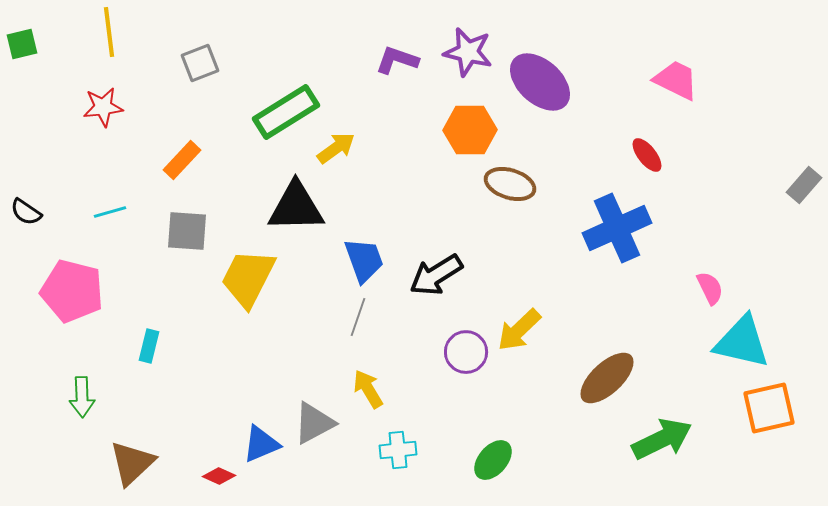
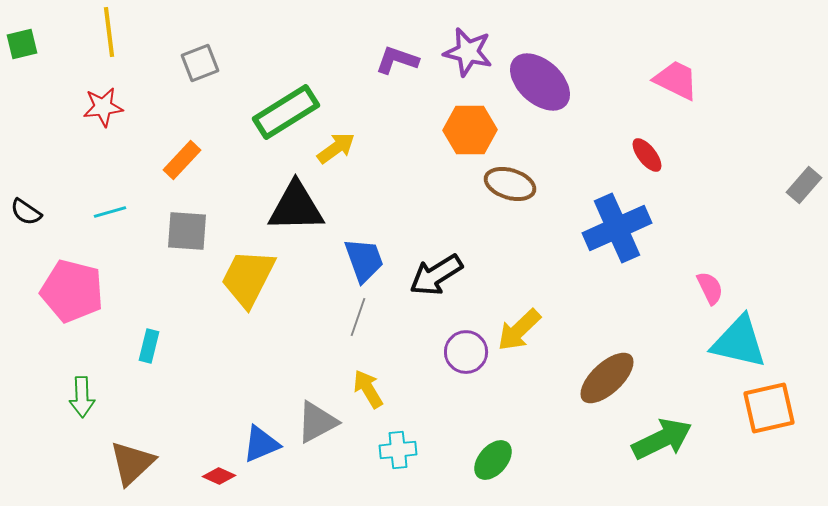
cyan triangle at (742, 342): moved 3 px left
gray triangle at (314, 423): moved 3 px right, 1 px up
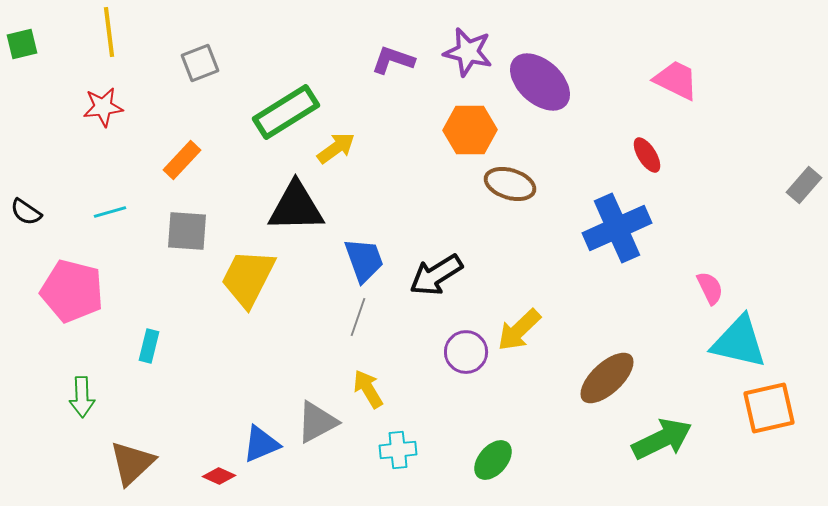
purple L-shape at (397, 60): moved 4 px left
red ellipse at (647, 155): rotated 6 degrees clockwise
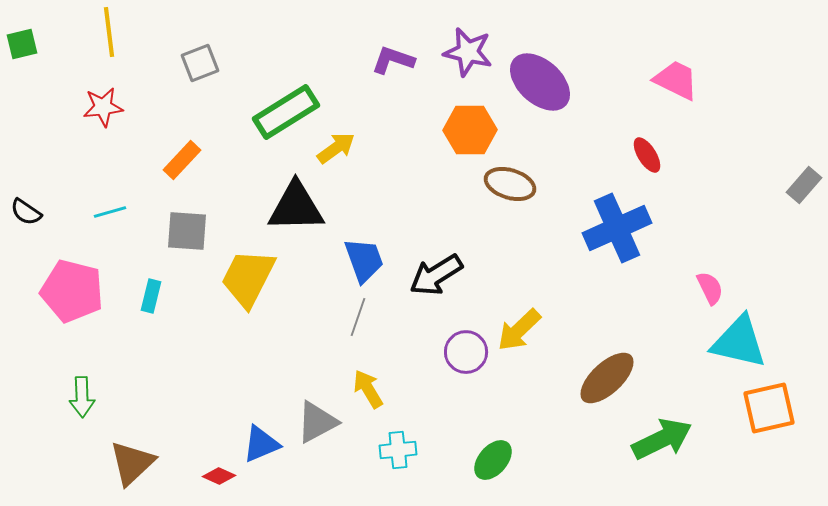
cyan rectangle at (149, 346): moved 2 px right, 50 px up
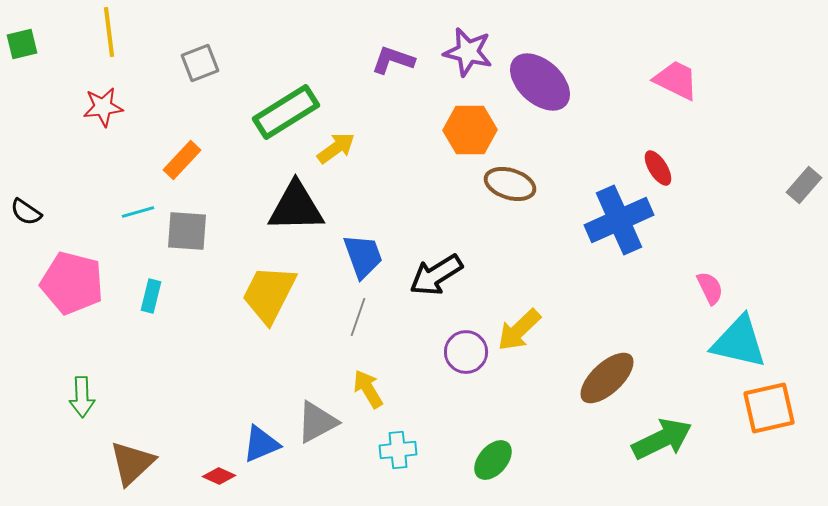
red ellipse at (647, 155): moved 11 px right, 13 px down
cyan line at (110, 212): moved 28 px right
blue cross at (617, 228): moved 2 px right, 8 px up
blue trapezoid at (364, 260): moved 1 px left, 4 px up
yellow trapezoid at (248, 278): moved 21 px right, 16 px down
pink pentagon at (72, 291): moved 8 px up
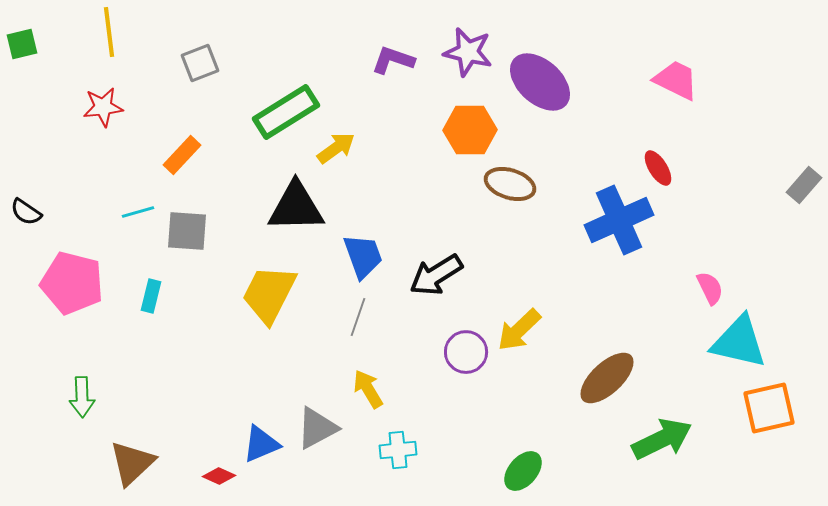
orange rectangle at (182, 160): moved 5 px up
gray triangle at (317, 422): moved 6 px down
green ellipse at (493, 460): moved 30 px right, 11 px down
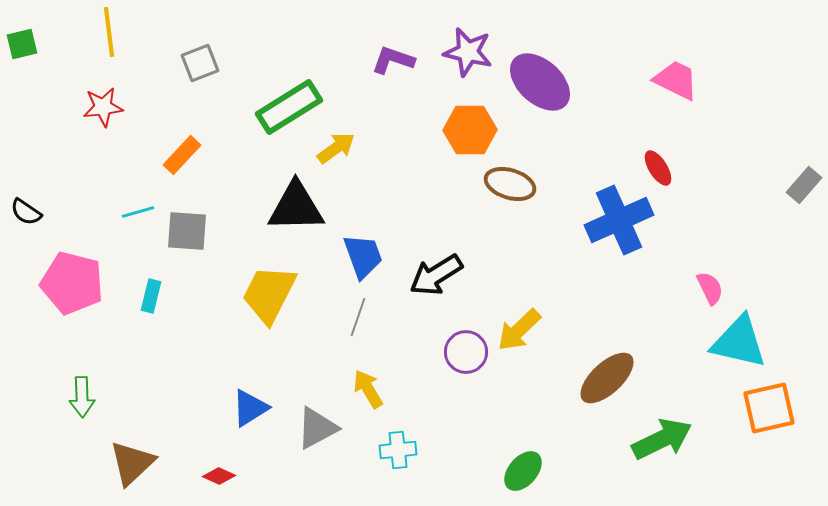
green rectangle at (286, 112): moved 3 px right, 5 px up
blue triangle at (261, 444): moved 11 px left, 36 px up; rotated 9 degrees counterclockwise
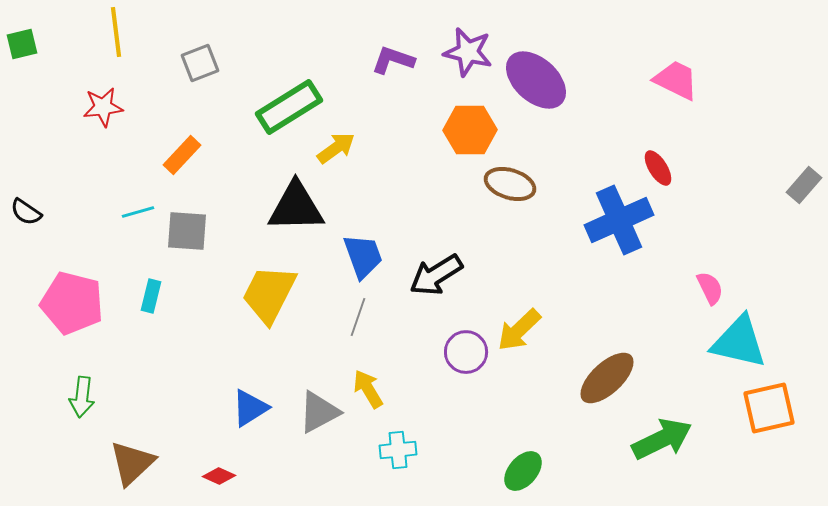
yellow line at (109, 32): moved 7 px right
purple ellipse at (540, 82): moved 4 px left, 2 px up
pink pentagon at (72, 283): moved 20 px down
green arrow at (82, 397): rotated 9 degrees clockwise
gray triangle at (317, 428): moved 2 px right, 16 px up
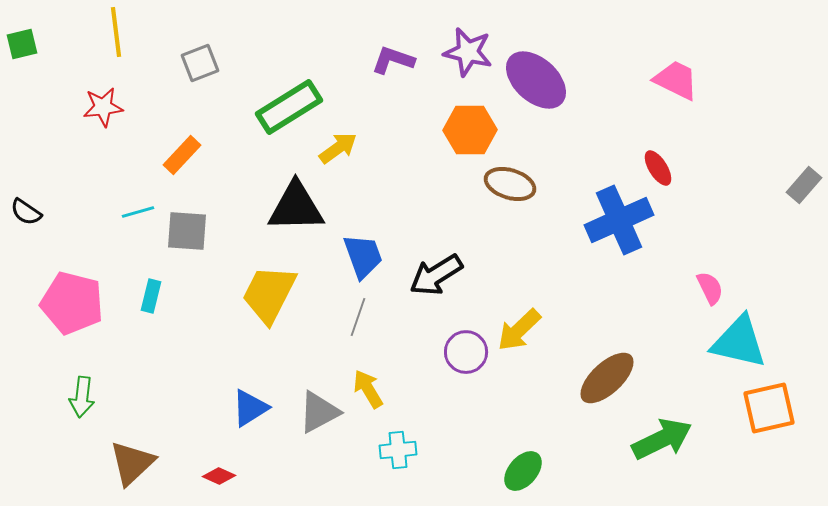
yellow arrow at (336, 148): moved 2 px right
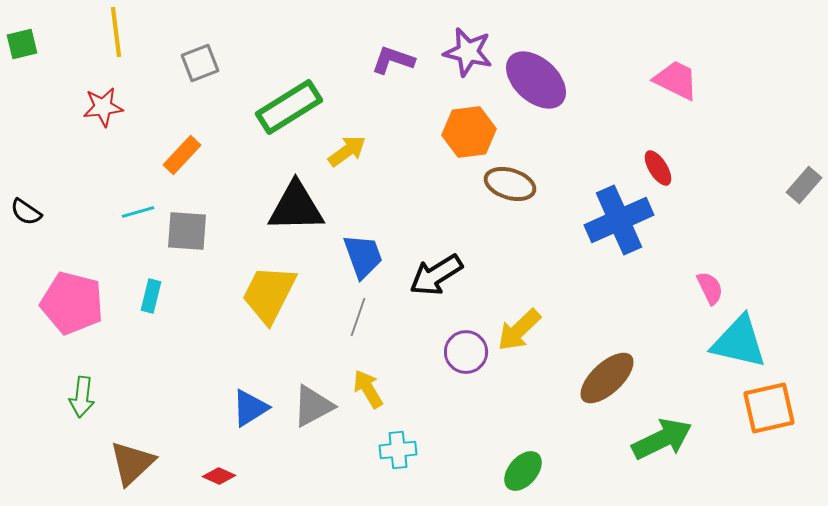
orange hexagon at (470, 130): moved 1 px left, 2 px down; rotated 6 degrees counterclockwise
yellow arrow at (338, 148): moved 9 px right, 3 px down
gray triangle at (319, 412): moved 6 px left, 6 px up
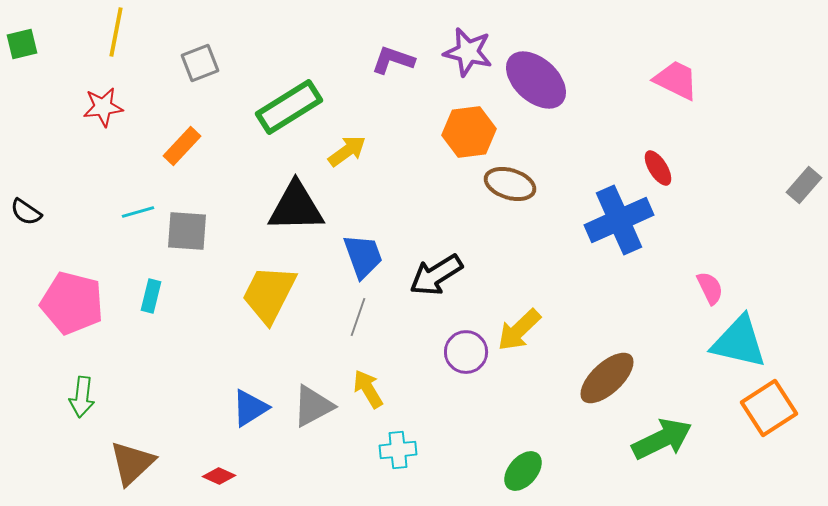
yellow line at (116, 32): rotated 18 degrees clockwise
orange rectangle at (182, 155): moved 9 px up
orange square at (769, 408): rotated 20 degrees counterclockwise
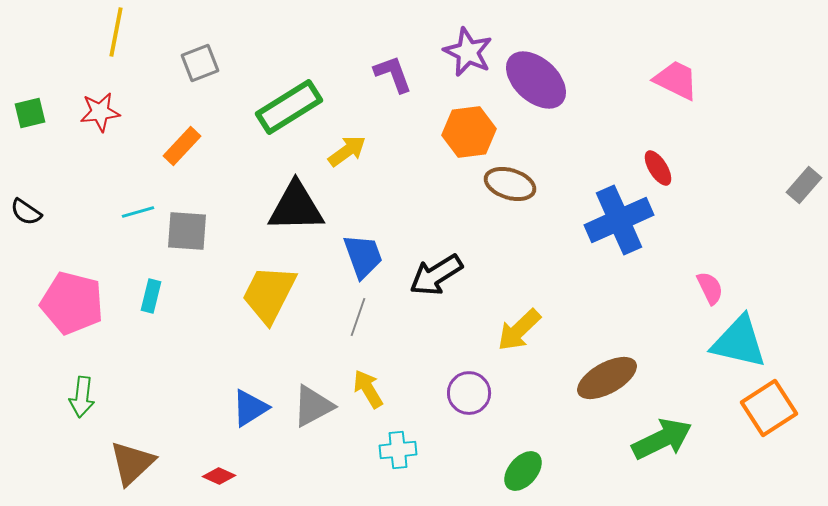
green square at (22, 44): moved 8 px right, 69 px down
purple star at (468, 52): rotated 12 degrees clockwise
purple L-shape at (393, 60): moved 14 px down; rotated 51 degrees clockwise
red star at (103, 107): moved 3 px left, 5 px down
purple circle at (466, 352): moved 3 px right, 41 px down
brown ellipse at (607, 378): rotated 14 degrees clockwise
